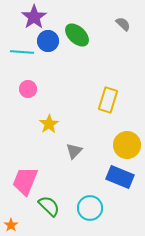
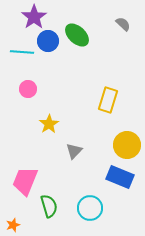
green semicircle: rotated 30 degrees clockwise
orange star: moved 2 px right; rotated 16 degrees clockwise
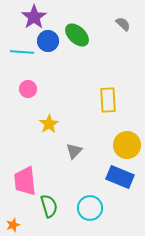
yellow rectangle: rotated 20 degrees counterclockwise
pink trapezoid: rotated 28 degrees counterclockwise
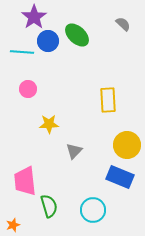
yellow star: rotated 30 degrees clockwise
cyan circle: moved 3 px right, 2 px down
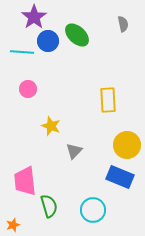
gray semicircle: rotated 35 degrees clockwise
yellow star: moved 2 px right, 2 px down; rotated 24 degrees clockwise
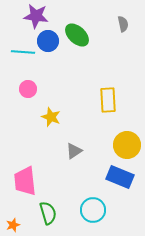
purple star: moved 2 px right, 1 px up; rotated 30 degrees counterclockwise
cyan line: moved 1 px right
yellow star: moved 9 px up
gray triangle: rotated 12 degrees clockwise
green semicircle: moved 1 px left, 7 px down
